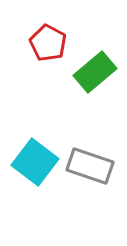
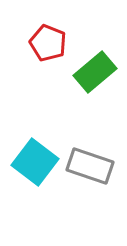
red pentagon: rotated 6 degrees counterclockwise
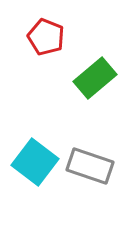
red pentagon: moved 2 px left, 6 px up
green rectangle: moved 6 px down
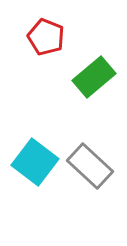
green rectangle: moved 1 px left, 1 px up
gray rectangle: rotated 24 degrees clockwise
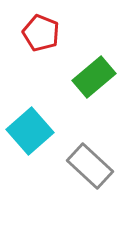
red pentagon: moved 5 px left, 4 px up
cyan square: moved 5 px left, 31 px up; rotated 12 degrees clockwise
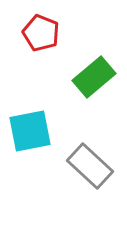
cyan square: rotated 30 degrees clockwise
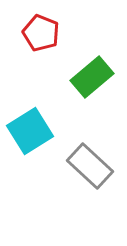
green rectangle: moved 2 px left
cyan square: rotated 21 degrees counterclockwise
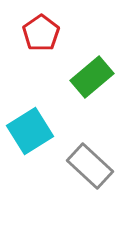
red pentagon: rotated 15 degrees clockwise
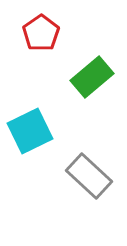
cyan square: rotated 6 degrees clockwise
gray rectangle: moved 1 px left, 10 px down
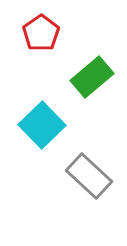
cyan square: moved 12 px right, 6 px up; rotated 18 degrees counterclockwise
